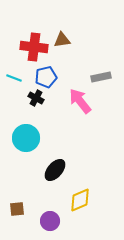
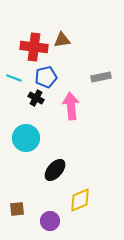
pink arrow: moved 9 px left, 5 px down; rotated 32 degrees clockwise
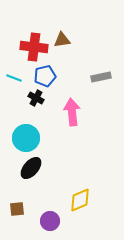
blue pentagon: moved 1 px left, 1 px up
pink arrow: moved 1 px right, 6 px down
black ellipse: moved 24 px left, 2 px up
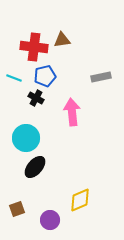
black ellipse: moved 4 px right, 1 px up
brown square: rotated 14 degrees counterclockwise
purple circle: moved 1 px up
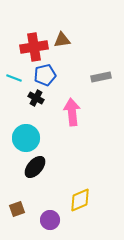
red cross: rotated 16 degrees counterclockwise
blue pentagon: moved 1 px up
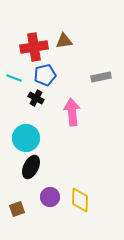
brown triangle: moved 2 px right, 1 px down
black ellipse: moved 4 px left; rotated 15 degrees counterclockwise
yellow diamond: rotated 65 degrees counterclockwise
purple circle: moved 23 px up
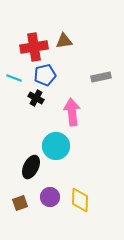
cyan circle: moved 30 px right, 8 px down
brown square: moved 3 px right, 6 px up
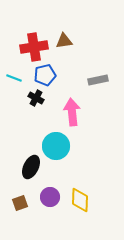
gray rectangle: moved 3 px left, 3 px down
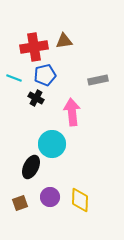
cyan circle: moved 4 px left, 2 px up
